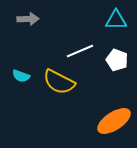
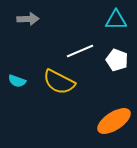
cyan semicircle: moved 4 px left, 5 px down
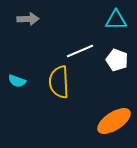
yellow semicircle: rotated 60 degrees clockwise
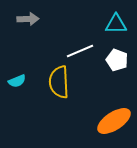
cyan triangle: moved 4 px down
cyan semicircle: rotated 42 degrees counterclockwise
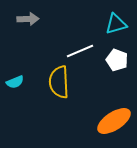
cyan triangle: rotated 15 degrees counterclockwise
cyan semicircle: moved 2 px left, 1 px down
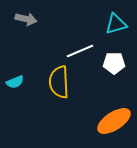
gray arrow: moved 2 px left; rotated 15 degrees clockwise
white pentagon: moved 3 px left, 3 px down; rotated 20 degrees counterclockwise
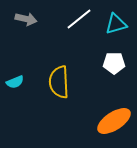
white line: moved 1 px left, 32 px up; rotated 16 degrees counterclockwise
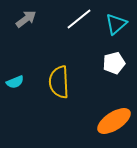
gray arrow: rotated 50 degrees counterclockwise
cyan triangle: rotated 25 degrees counterclockwise
white pentagon: rotated 15 degrees counterclockwise
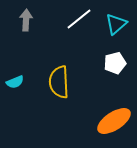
gray arrow: moved 1 px down; rotated 50 degrees counterclockwise
white pentagon: moved 1 px right
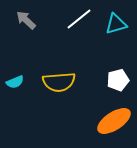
gray arrow: rotated 50 degrees counterclockwise
cyan triangle: rotated 25 degrees clockwise
white pentagon: moved 3 px right, 17 px down
yellow semicircle: rotated 92 degrees counterclockwise
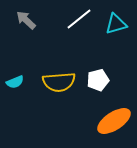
white pentagon: moved 20 px left
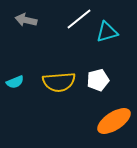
gray arrow: rotated 30 degrees counterclockwise
cyan triangle: moved 9 px left, 8 px down
